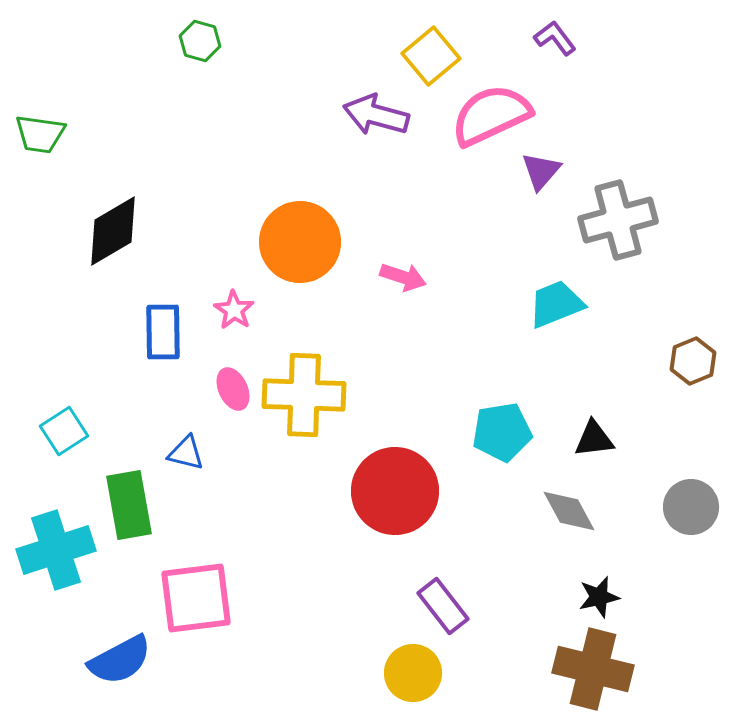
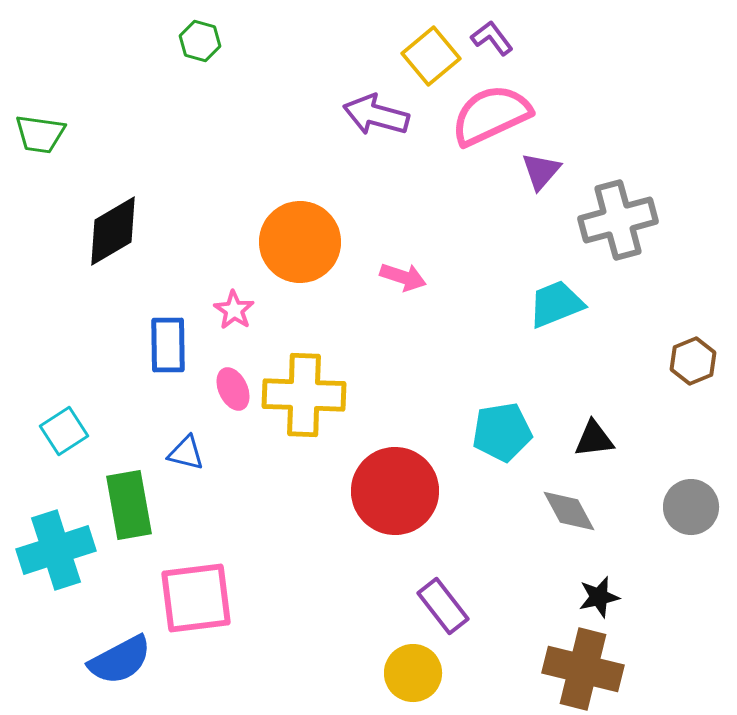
purple L-shape: moved 63 px left
blue rectangle: moved 5 px right, 13 px down
brown cross: moved 10 px left
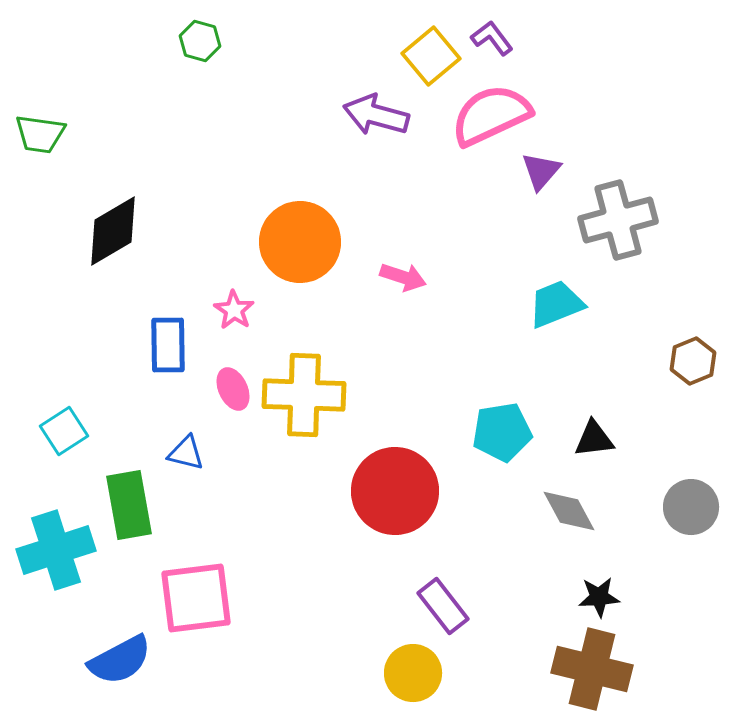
black star: rotated 9 degrees clockwise
brown cross: moved 9 px right
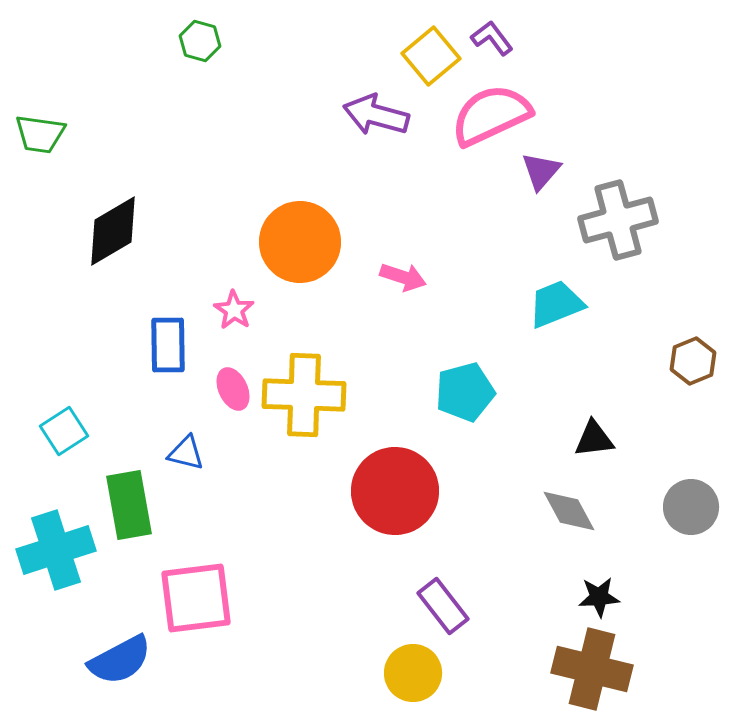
cyan pentagon: moved 37 px left, 40 px up; rotated 6 degrees counterclockwise
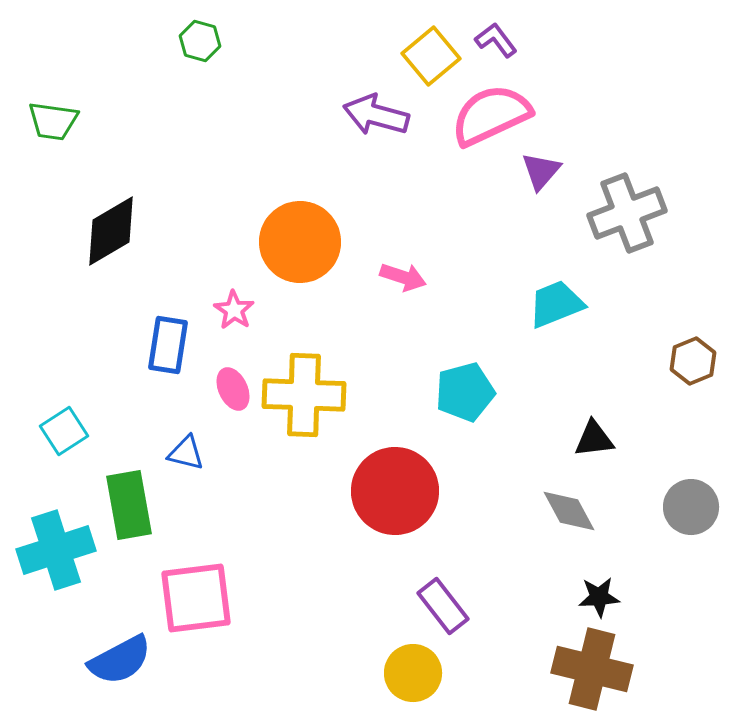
purple L-shape: moved 4 px right, 2 px down
green trapezoid: moved 13 px right, 13 px up
gray cross: moved 9 px right, 7 px up; rotated 6 degrees counterclockwise
black diamond: moved 2 px left
blue rectangle: rotated 10 degrees clockwise
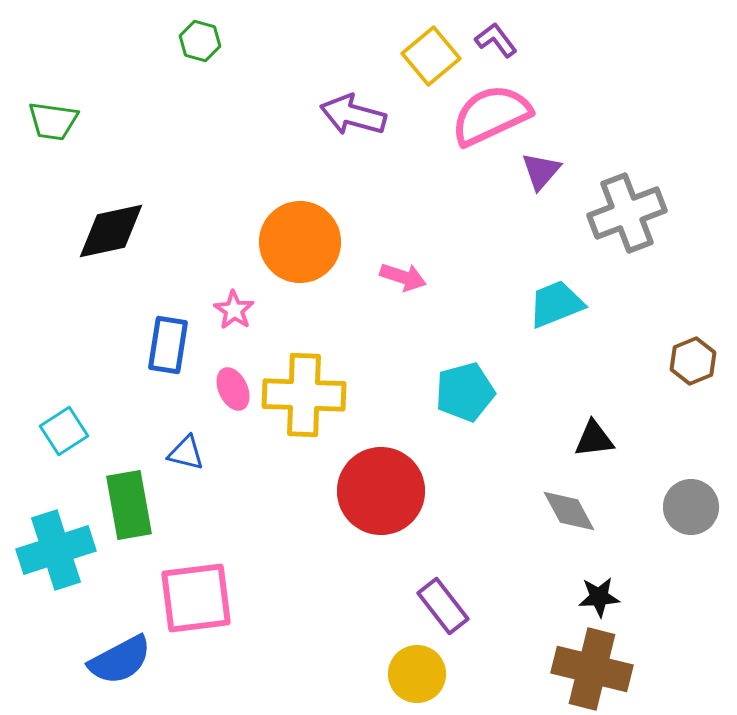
purple arrow: moved 23 px left
black diamond: rotated 18 degrees clockwise
red circle: moved 14 px left
yellow circle: moved 4 px right, 1 px down
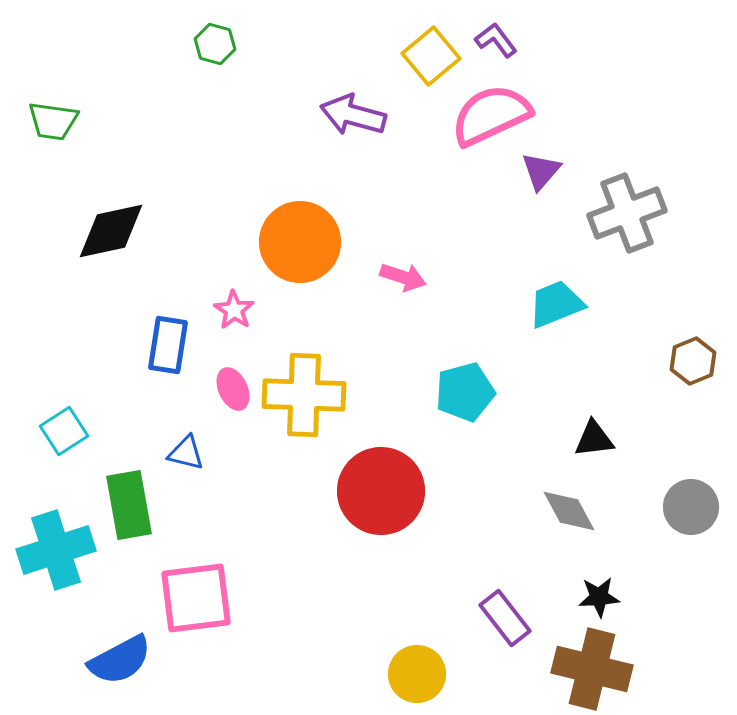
green hexagon: moved 15 px right, 3 px down
purple rectangle: moved 62 px right, 12 px down
